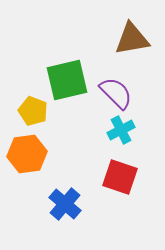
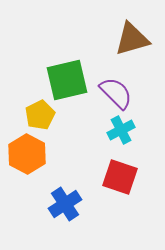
brown triangle: rotated 6 degrees counterclockwise
yellow pentagon: moved 7 px right, 4 px down; rotated 24 degrees clockwise
orange hexagon: rotated 24 degrees counterclockwise
blue cross: rotated 16 degrees clockwise
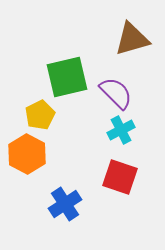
green square: moved 3 px up
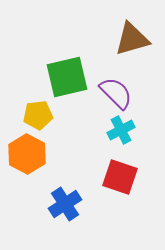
yellow pentagon: moved 2 px left; rotated 20 degrees clockwise
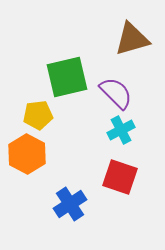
blue cross: moved 5 px right
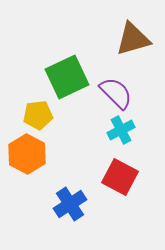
brown triangle: moved 1 px right
green square: rotated 12 degrees counterclockwise
red square: rotated 9 degrees clockwise
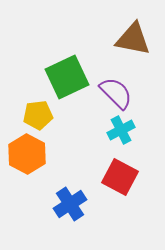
brown triangle: rotated 27 degrees clockwise
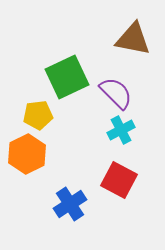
orange hexagon: rotated 6 degrees clockwise
red square: moved 1 px left, 3 px down
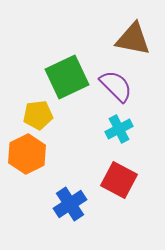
purple semicircle: moved 7 px up
cyan cross: moved 2 px left, 1 px up
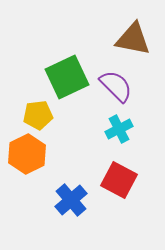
blue cross: moved 1 px right, 4 px up; rotated 8 degrees counterclockwise
